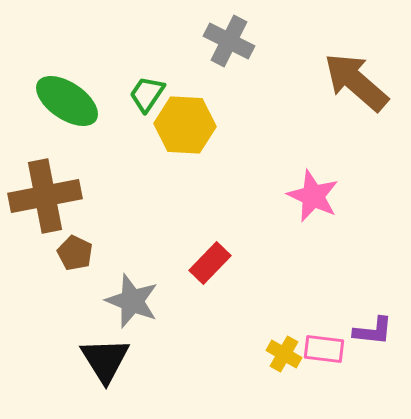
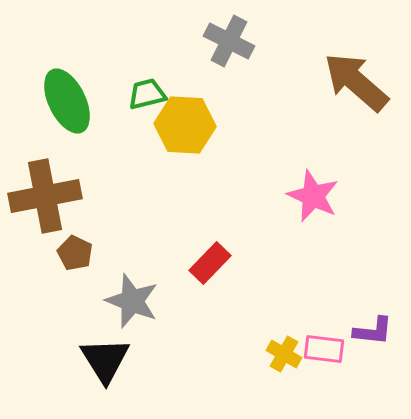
green trapezoid: rotated 42 degrees clockwise
green ellipse: rotated 30 degrees clockwise
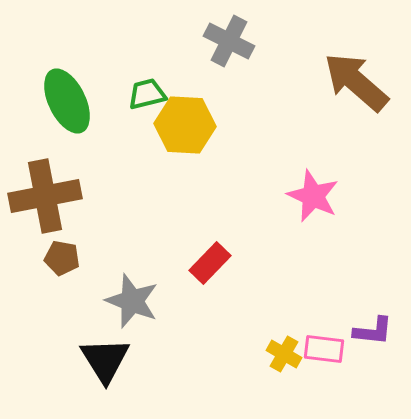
brown pentagon: moved 13 px left, 5 px down; rotated 16 degrees counterclockwise
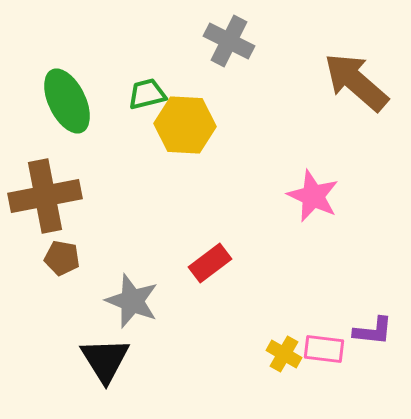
red rectangle: rotated 9 degrees clockwise
